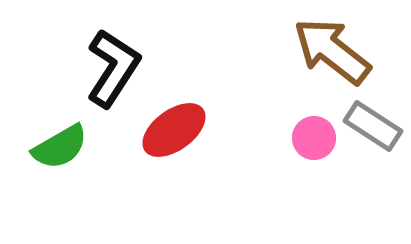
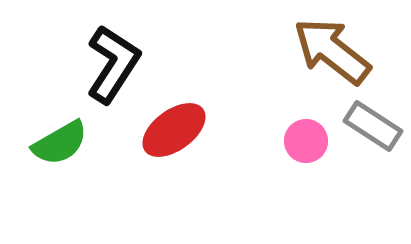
black L-shape: moved 4 px up
pink circle: moved 8 px left, 3 px down
green semicircle: moved 4 px up
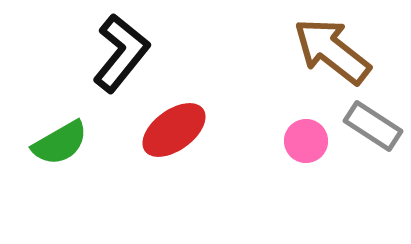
black L-shape: moved 8 px right, 11 px up; rotated 6 degrees clockwise
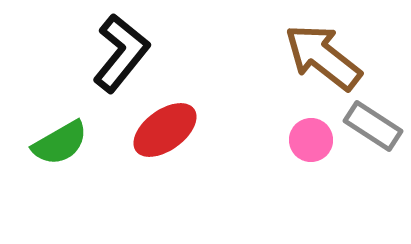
brown arrow: moved 9 px left, 6 px down
red ellipse: moved 9 px left
pink circle: moved 5 px right, 1 px up
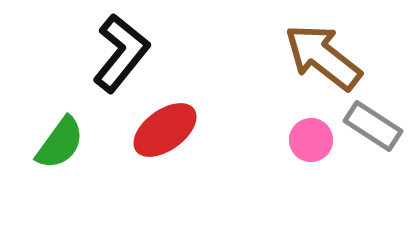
green semicircle: rotated 24 degrees counterclockwise
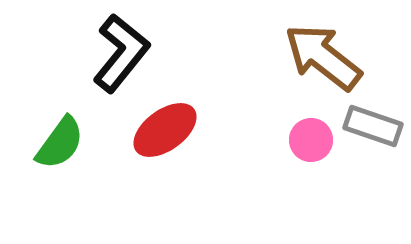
gray rectangle: rotated 14 degrees counterclockwise
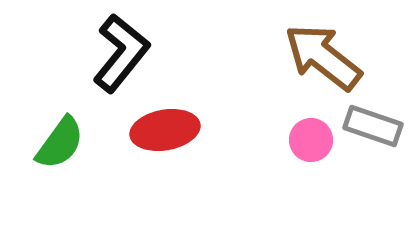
red ellipse: rotated 26 degrees clockwise
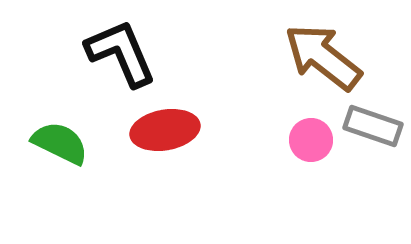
black L-shape: rotated 62 degrees counterclockwise
green semicircle: rotated 100 degrees counterclockwise
